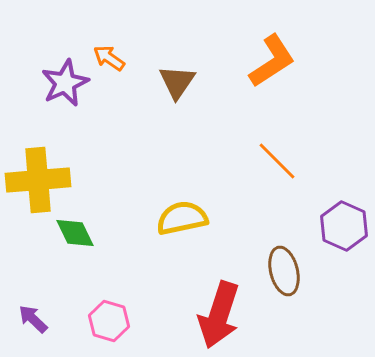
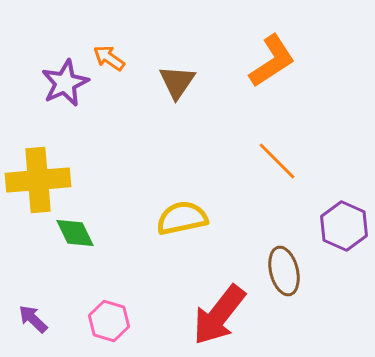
red arrow: rotated 20 degrees clockwise
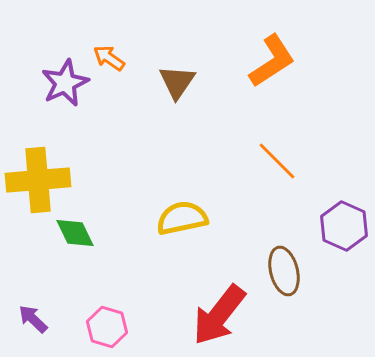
pink hexagon: moved 2 px left, 6 px down
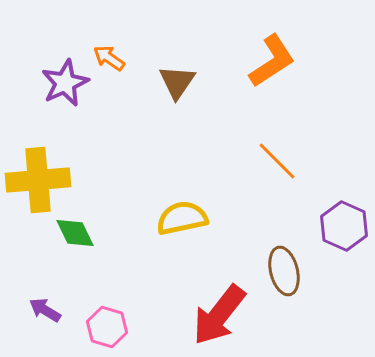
purple arrow: moved 12 px right, 9 px up; rotated 12 degrees counterclockwise
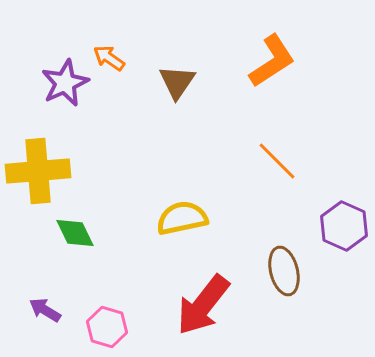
yellow cross: moved 9 px up
red arrow: moved 16 px left, 10 px up
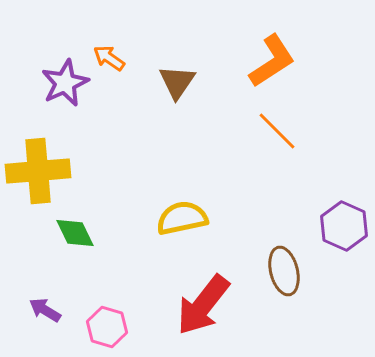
orange line: moved 30 px up
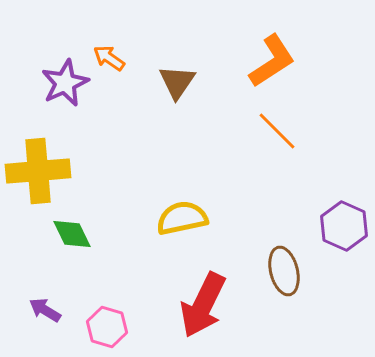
green diamond: moved 3 px left, 1 px down
red arrow: rotated 12 degrees counterclockwise
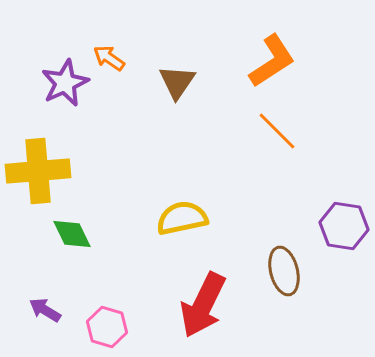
purple hexagon: rotated 15 degrees counterclockwise
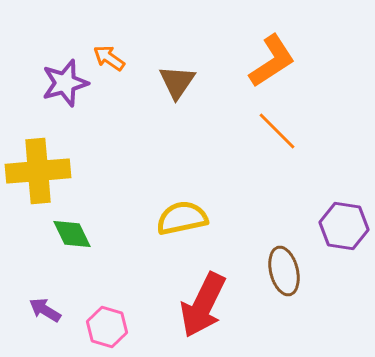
purple star: rotated 9 degrees clockwise
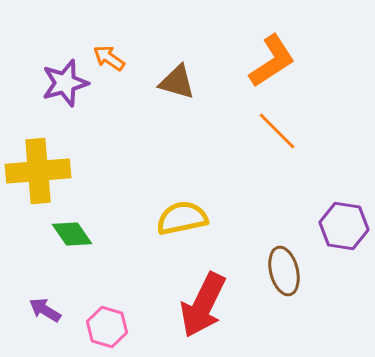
brown triangle: rotated 48 degrees counterclockwise
green diamond: rotated 9 degrees counterclockwise
